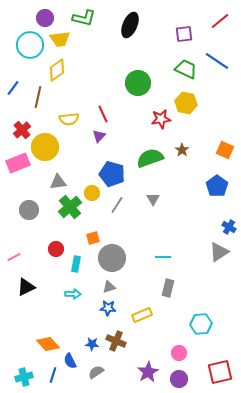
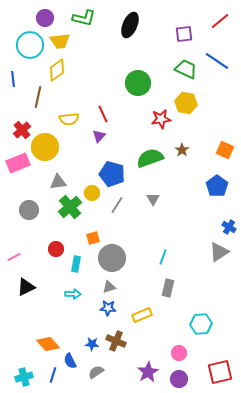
yellow trapezoid at (60, 39): moved 2 px down
blue line at (13, 88): moved 9 px up; rotated 42 degrees counterclockwise
cyan line at (163, 257): rotated 70 degrees counterclockwise
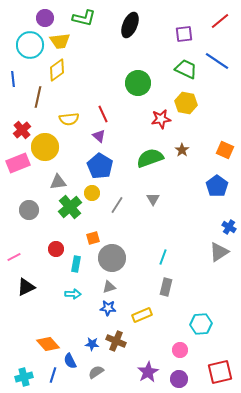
purple triangle at (99, 136): rotated 32 degrees counterclockwise
blue pentagon at (112, 174): moved 12 px left, 8 px up; rotated 15 degrees clockwise
gray rectangle at (168, 288): moved 2 px left, 1 px up
pink circle at (179, 353): moved 1 px right, 3 px up
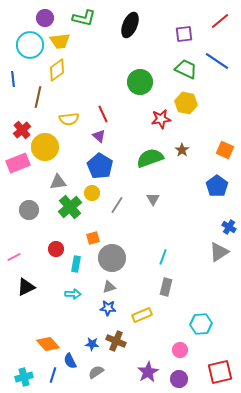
green circle at (138, 83): moved 2 px right, 1 px up
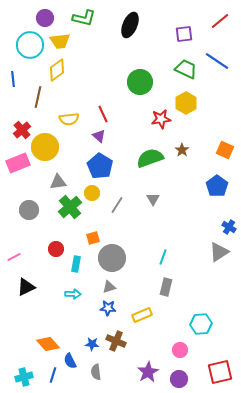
yellow hexagon at (186, 103): rotated 20 degrees clockwise
gray semicircle at (96, 372): rotated 63 degrees counterclockwise
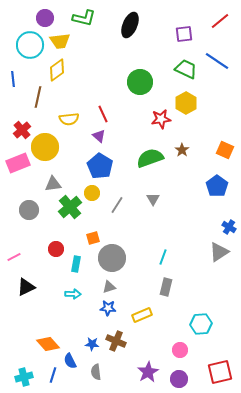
gray triangle at (58, 182): moved 5 px left, 2 px down
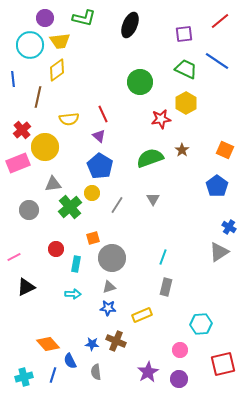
red square at (220, 372): moved 3 px right, 8 px up
